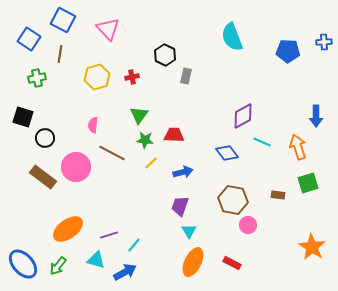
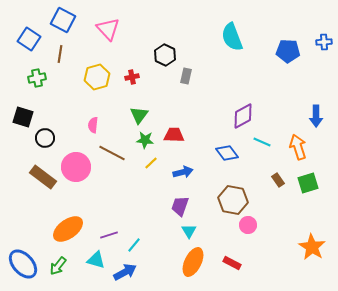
brown rectangle at (278, 195): moved 15 px up; rotated 48 degrees clockwise
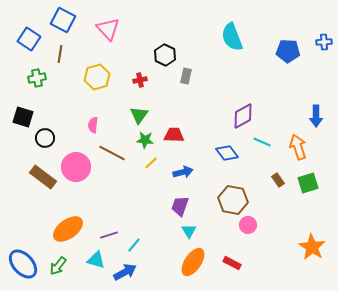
red cross at (132, 77): moved 8 px right, 3 px down
orange ellipse at (193, 262): rotated 8 degrees clockwise
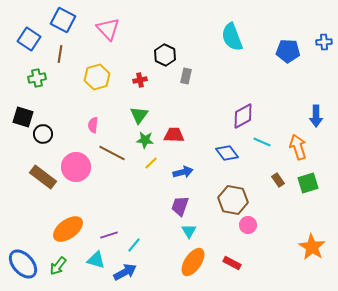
black circle at (45, 138): moved 2 px left, 4 px up
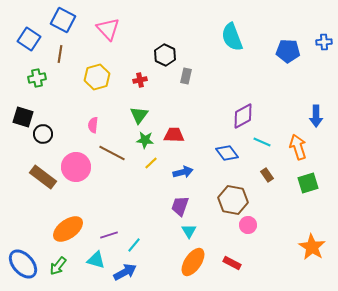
brown rectangle at (278, 180): moved 11 px left, 5 px up
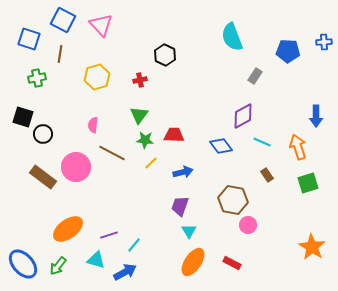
pink triangle at (108, 29): moved 7 px left, 4 px up
blue square at (29, 39): rotated 15 degrees counterclockwise
gray rectangle at (186, 76): moved 69 px right; rotated 21 degrees clockwise
blue diamond at (227, 153): moved 6 px left, 7 px up
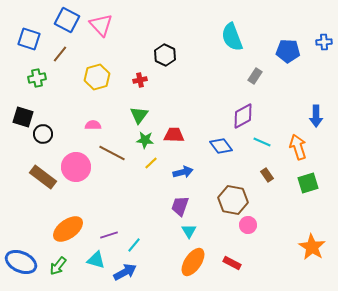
blue square at (63, 20): moved 4 px right
brown line at (60, 54): rotated 30 degrees clockwise
pink semicircle at (93, 125): rotated 84 degrees clockwise
blue ellipse at (23, 264): moved 2 px left, 2 px up; rotated 24 degrees counterclockwise
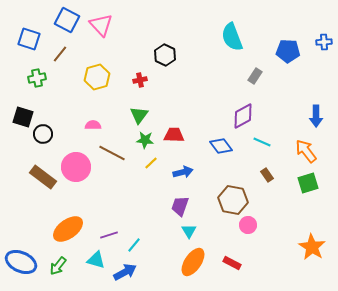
orange arrow at (298, 147): moved 8 px right, 4 px down; rotated 20 degrees counterclockwise
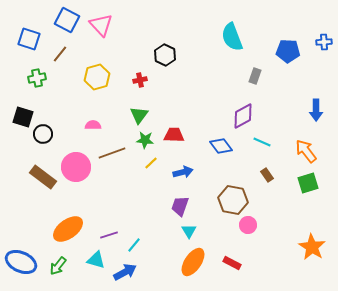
gray rectangle at (255, 76): rotated 14 degrees counterclockwise
blue arrow at (316, 116): moved 6 px up
brown line at (112, 153): rotated 48 degrees counterclockwise
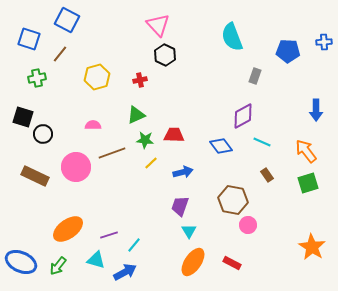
pink triangle at (101, 25): moved 57 px right
green triangle at (139, 115): moved 3 px left; rotated 30 degrees clockwise
brown rectangle at (43, 177): moved 8 px left, 1 px up; rotated 12 degrees counterclockwise
